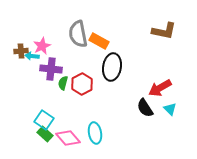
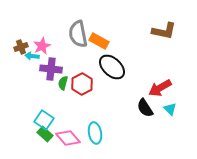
brown cross: moved 4 px up; rotated 16 degrees counterclockwise
black ellipse: rotated 56 degrees counterclockwise
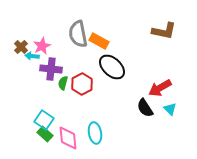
brown cross: rotated 24 degrees counterclockwise
pink diamond: rotated 35 degrees clockwise
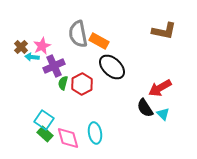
cyan arrow: moved 1 px down
purple cross: moved 3 px right, 3 px up; rotated 30 degrees counterclockwise
cyan triangle: moved 7 px left, 5 px down
pink diamond: rotated 10 degrees counterclockwise
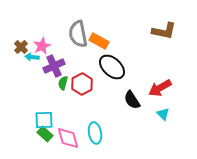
black semicircle: moved 13 px left, 8 px up
cyan square: rotated 36 degrees counterclockwise
